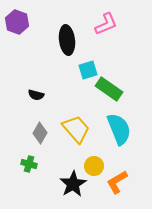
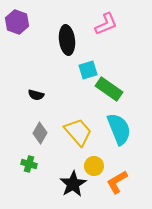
yellow trapezoid: moved 2 px right, 3 px down
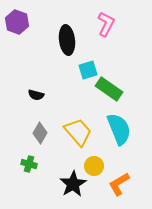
pink L-shape: rotated 40 degrees counterclockwise
orange L-shape: moved 2 px right, 2 px down
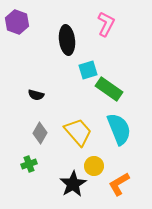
green cross: rotated 35 degrees counterclockwise
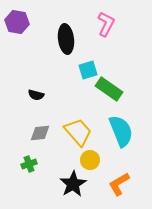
purple hexagon: rotated 10 degrees counterclockwise
black ellipse: moved 1 px left, 1 px up
cyan semicircle: moved 2 px right, 2 px down
gray diamond: rotated 55 degrees clockwise
yellow circle: moved 4 px left, 6 px up
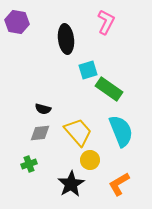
pink L-shape: moved 2 px up
black semicircle: moved 7 px right, 14 px down
black star: moved 2 px left
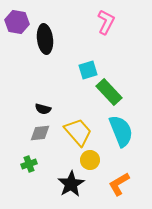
black ellipse: moved 21 px left
green rectangle: moved 3 px down; rotated 12 degrees clockwise
